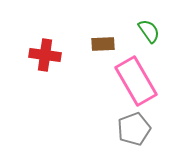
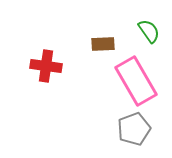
red cross: moved 1 px right, 11 px down
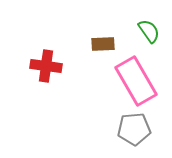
gray pentagon: rotated 16 degrees clockwise
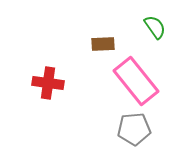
green semicircle: moved 6 px right, 4 px up
red cross: moved 2 px right, 17 px down
pink rectangle: rotated 9 degrees counterclockwise
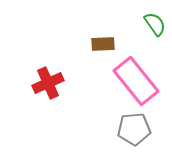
green semicircle: moved 3 px up
red cross: rotated 32 degrees counterclockwise
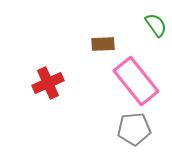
green semicircle: moved 1 px right, 1 px down
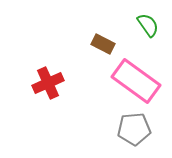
green semicircle: moved 8 px left
brown rectangle: rotated 30 degrees clockwise
pink rectangle: rotated 15 degrees counterclockwise
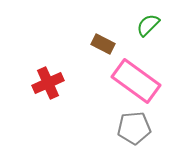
green semicircle: rotated 100 degrees counterclockwise
gray pentagon: moved 1 px up
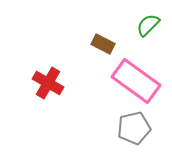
red cross: rotated 36 degrees counterclockwise
gray pentagon: rotated 8 degrees counterclockwise
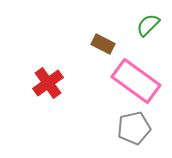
red cross: rotated 24 degrees clockwise
